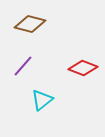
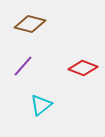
cyan triangle: moved 1 px left, 5 px down
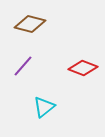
cyan triangle: moved 3 px right, 2 px down
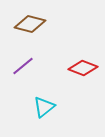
purple line: rotated 10 degrees clockwise
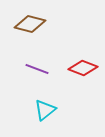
purple line: moved 14 px right, 3 px down; rotated 60 degrees clockwise
cyan triangle: moved 1 px right, 3 px down
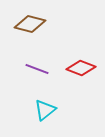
red diamond: moved 2 px left
